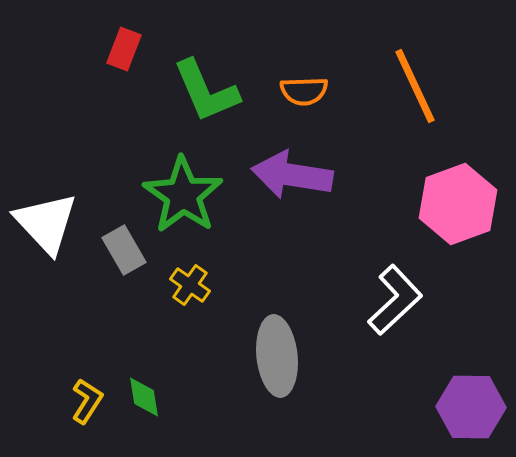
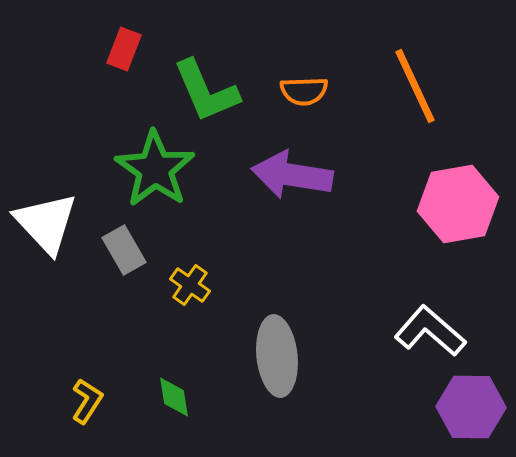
green star: moved 28 px left, 26 px up
pink hexagon: rotated 10 degrees clockwise
white L-shape: moved 35 px right, 31 px down; rotated 96 degrees counterclockwise
green diamond: moved 30 px right
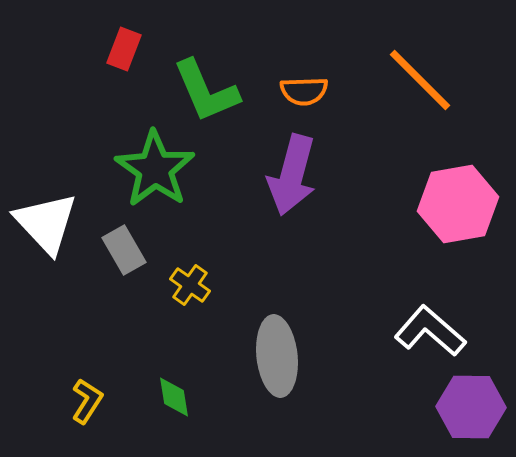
orange line: moved 5 px right, 6 px up; rotated 20 degrees counterclockwise
purple arrow: rotated 84 degrees counterclockwise
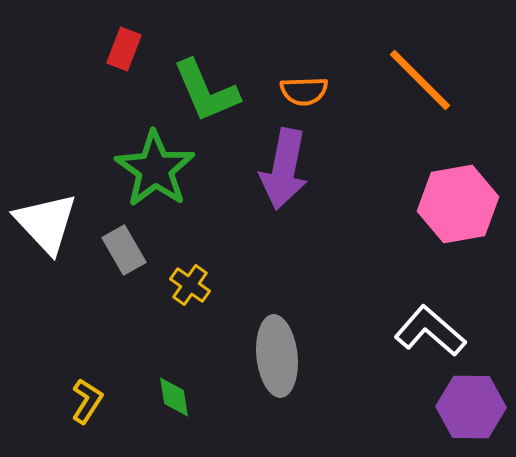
purple arrow: moved 8 px left, 6 px up; rotated 4 degrees counterclockwise
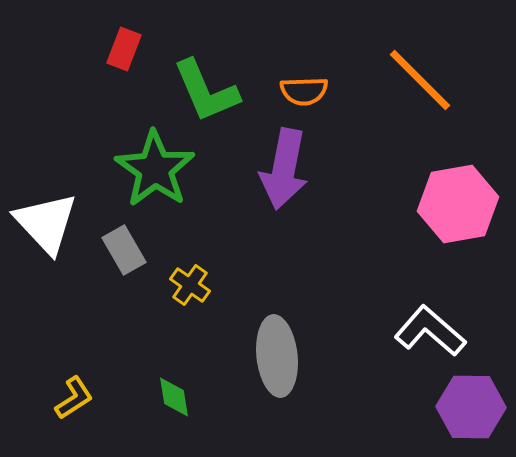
yellow L-shape: moved 13 px left, 3 px up; rotated 24 degrees clockwise
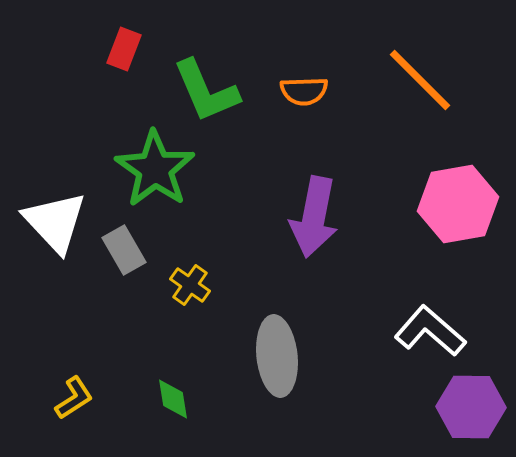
purple arrow: moved 30 px right, 48 px down
white triangle: moved 9 px right, 1 px up
green diamond: moved 1 px left, 2 px down
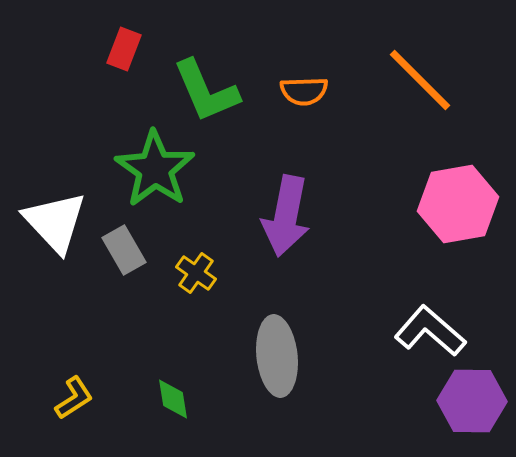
purple arrow: moved 28 px left, 1 px up
yellow cross: moved 6 px right, 12 px up
purple hexagon: moved 1 px right, 6 px up
